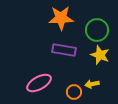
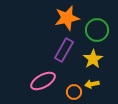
orange star: moved 6 px right; rotated 10 degrees counterclockwise
purple rectangle: rotated 70 degrees counterclockwise
yellow star: moved 7 px left, 4 px down; rotated 18 degrees clockwise
pink ellipse: moved 4 px right, 2 px up
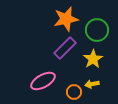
orange star: moved 1 px left, 1 px down
purple rectangle: moved 1 px right, 2 px up; rotated 15 degrees clockwise
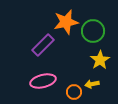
orange star: moved 3 px down
green circle: moved 4 px left, 1 px down
purple rectangle: moved 22 px left, 3 px up
yellow star: moved 7 px right, 1 px down
pink ellipse: rotated 15 degrees clockwise
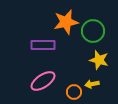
purple rectangle: rotated 45 degrees clockwise
yellow star: moved 1 px left; rotated 24 degrees counterclockwise
pink ellipse: rotated 20 degrees counterclockwise
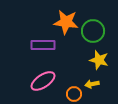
orange star: rotated 20 degrees clockwise
orange circle: moved 2 px down
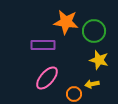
green circle: moved 1 px right
pink ellipse: moved 4 px right, 3 px up; rotated 15 degrees counterclockwise
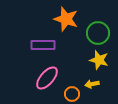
orange star: moved 3 px up; rotated 10 degrees clockwise
green circle: moved 4 px right, 2 px down
orange circle: moved 2 px left
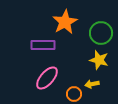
orange star: moved 1 px left, 3 px down; rotated 25 degrees clockwise
green circle: moved 3 px right
orange circle: moved 2 px right
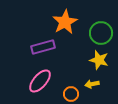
purple rectangle: moved 2 px down; rotated 15 degrees counterclockwise
pink ellipse: moved 7 px left, 3 px down
orange circle: moved 3 px left
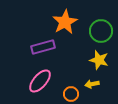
green circle: moved 2 px up
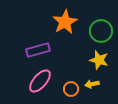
purple rectangle: moved 5 px left, 3 px down
orange circle: moved 5 px up
